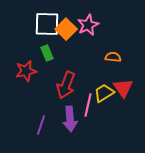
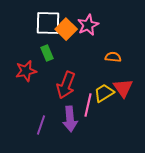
white square: moved 1 px right, 1 px up
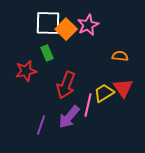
orange semicircle: moved 7 px right, 1 px up
purple arrow: moved 1 px left, 2 px up; rotated 45 degrees clockwise
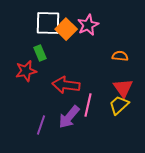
green rectangle: moved 7 px left
red arrow: rotated 76 degrees clockwise
yellow trapezoid: moved 15 px right, 12 px down; rotated 10 degrees counterclockwise
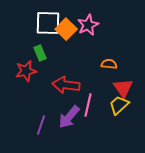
orange semicircle: moved 11 px left, 8 px down
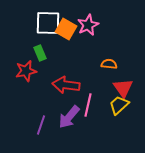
orange square: rotated 15 degrees counterclockwise
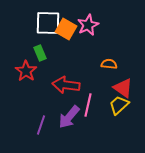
red star: rotated 25 degrees counterclockwise
red triangle: rotated 20 degrees counterclockwise
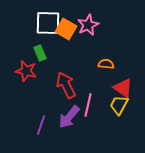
orange semicircle: moved 3 px left
red star: rotated 20 degrees counterclockwise
red arrow: rotated 56 degrees clockwise
yellow trapezoid: rotated 20 degrees counterclockwise
